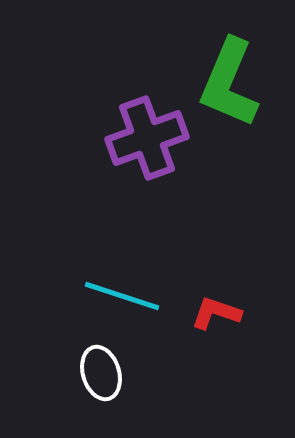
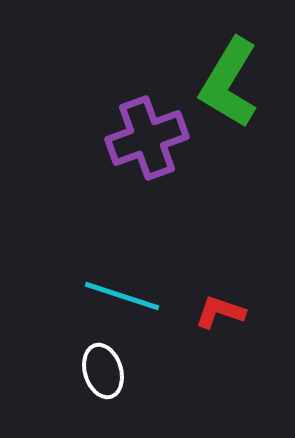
green L-shape: rotated 8 degrees clockwise
red L-shape: moved 4 px right, 1 px up
white ellipse: moved 2 px right, 2 px up
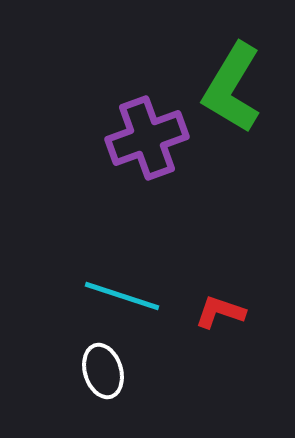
green L-shape: moved 3 px right, 5 px down
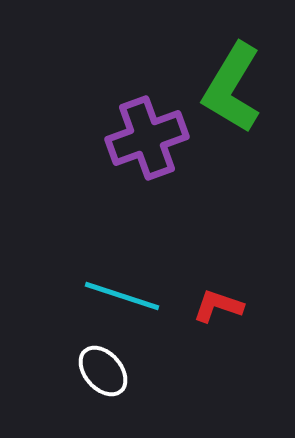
red L-shape: moved 2 px left, 6 px up
white ellipse: rotated 24 degrees counterclockwise
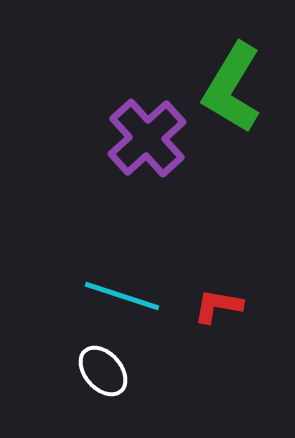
purple cross: rotated 22 degrees counterclockwise
red L-shape: rotated 9 degrees counterclockwise
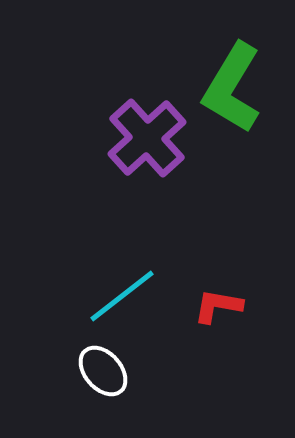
cyan line: rotated 56 degrees counterclockwise
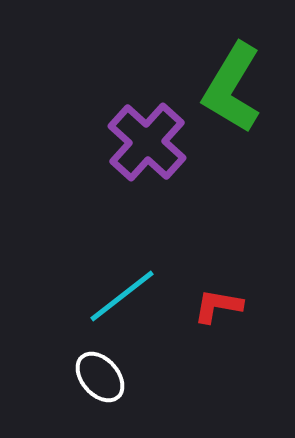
purple cross: moved 4 px down; rotated 6 degrees counterclockwise
white ellipse: moved 3 px left, 6 px down
